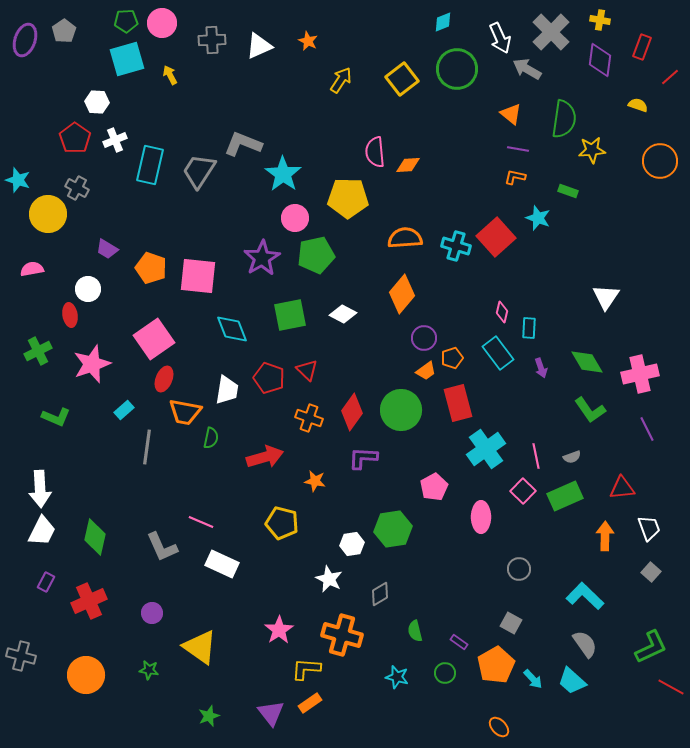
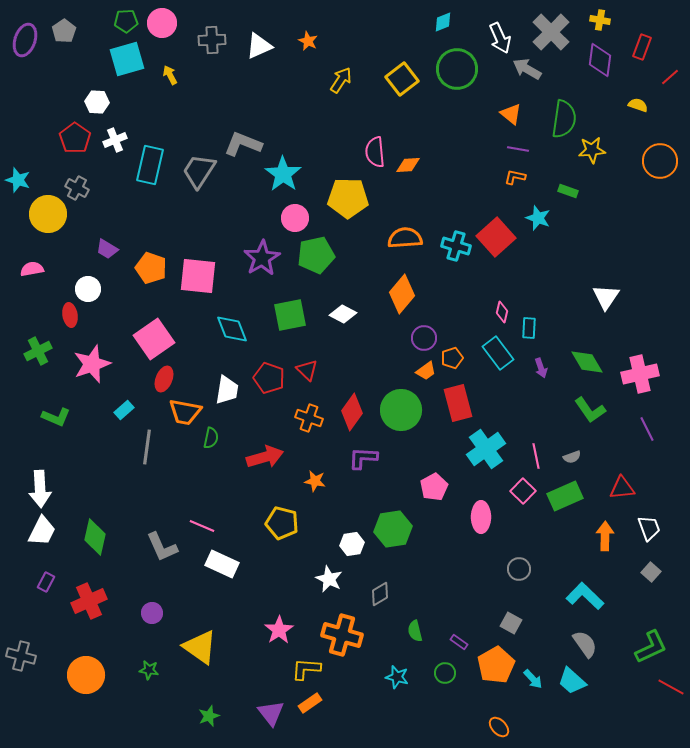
pink line at (201, 522): moved 1 px right, 4 px down
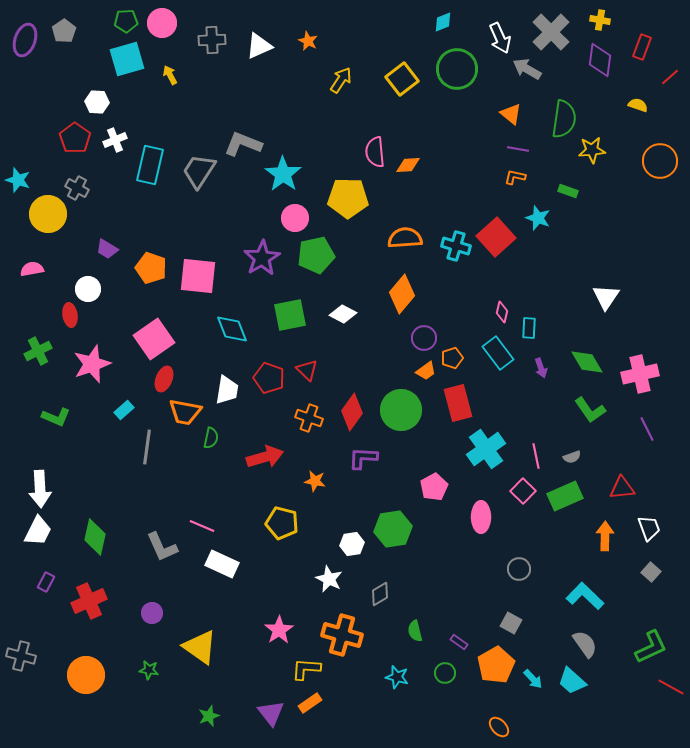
white trapezoid at (42, 531): moved 4 px left
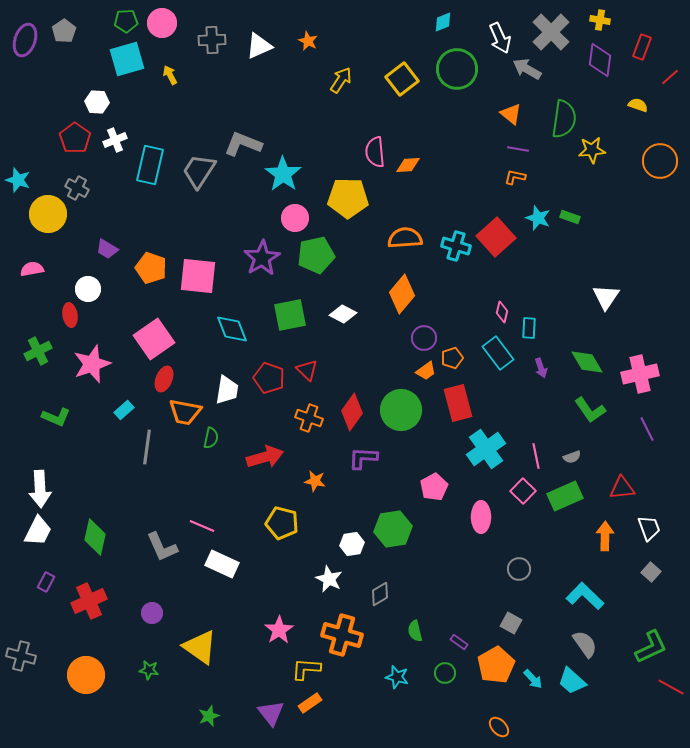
green rectangle at (568, 191): moved 2 px right, 26 px down
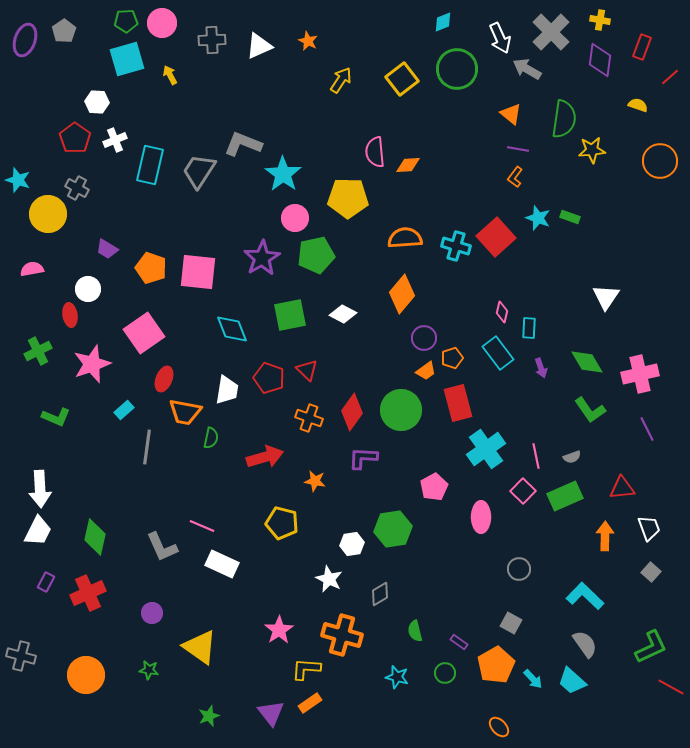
orange L-shape at (515, 177): rotated 65 degrees counterclockwise
pink square at (198, 276): moved 4 px up
pink square at (154, 339): moved 10 px left, 6 px up
red cross at (89, 601): moved 1 px left, 8 px up
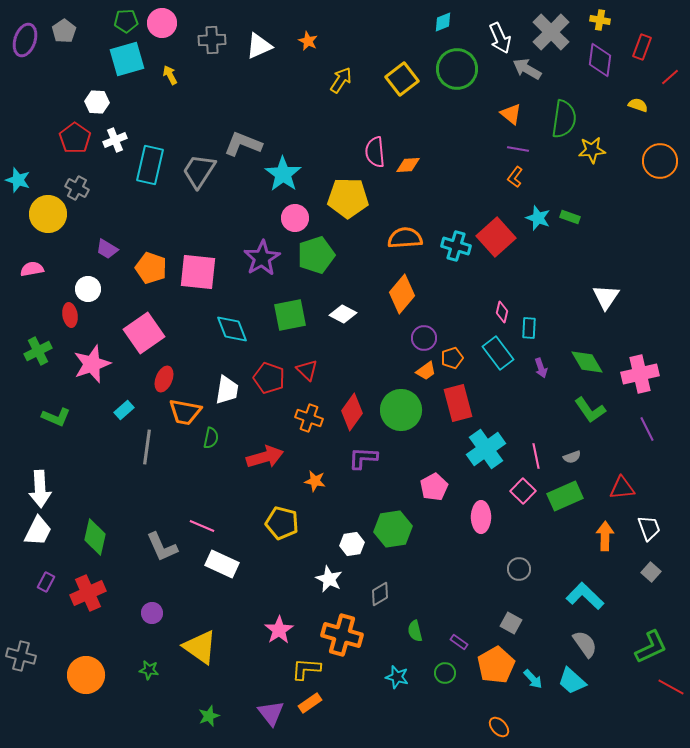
green pentagon at (316, 255): rotated 6 degrees counterclockwise
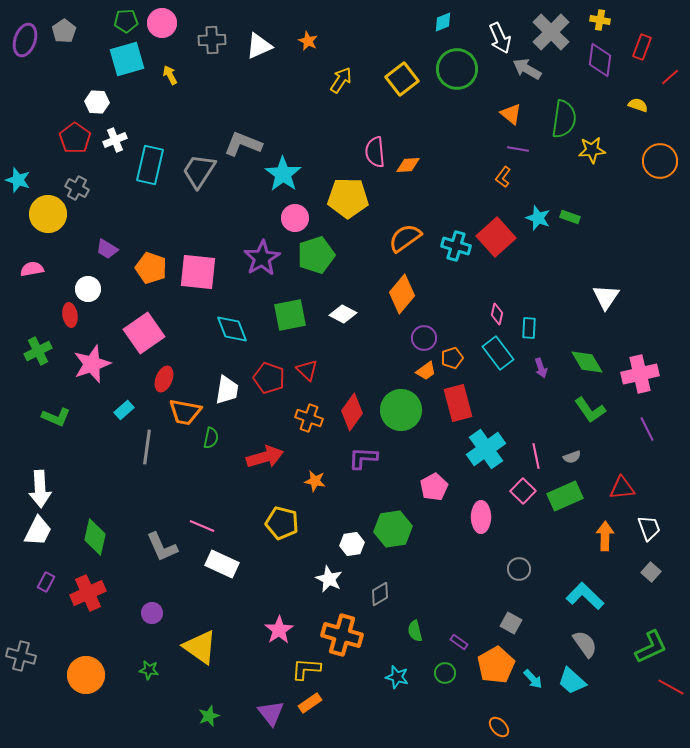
orange L-shape at (515, 177): moved 12 px left
orange semicircle at (405, 238): rotated 32 degrees counterclockwise
pink diamond at (502, 312): moved 5 px left, 2 px down
